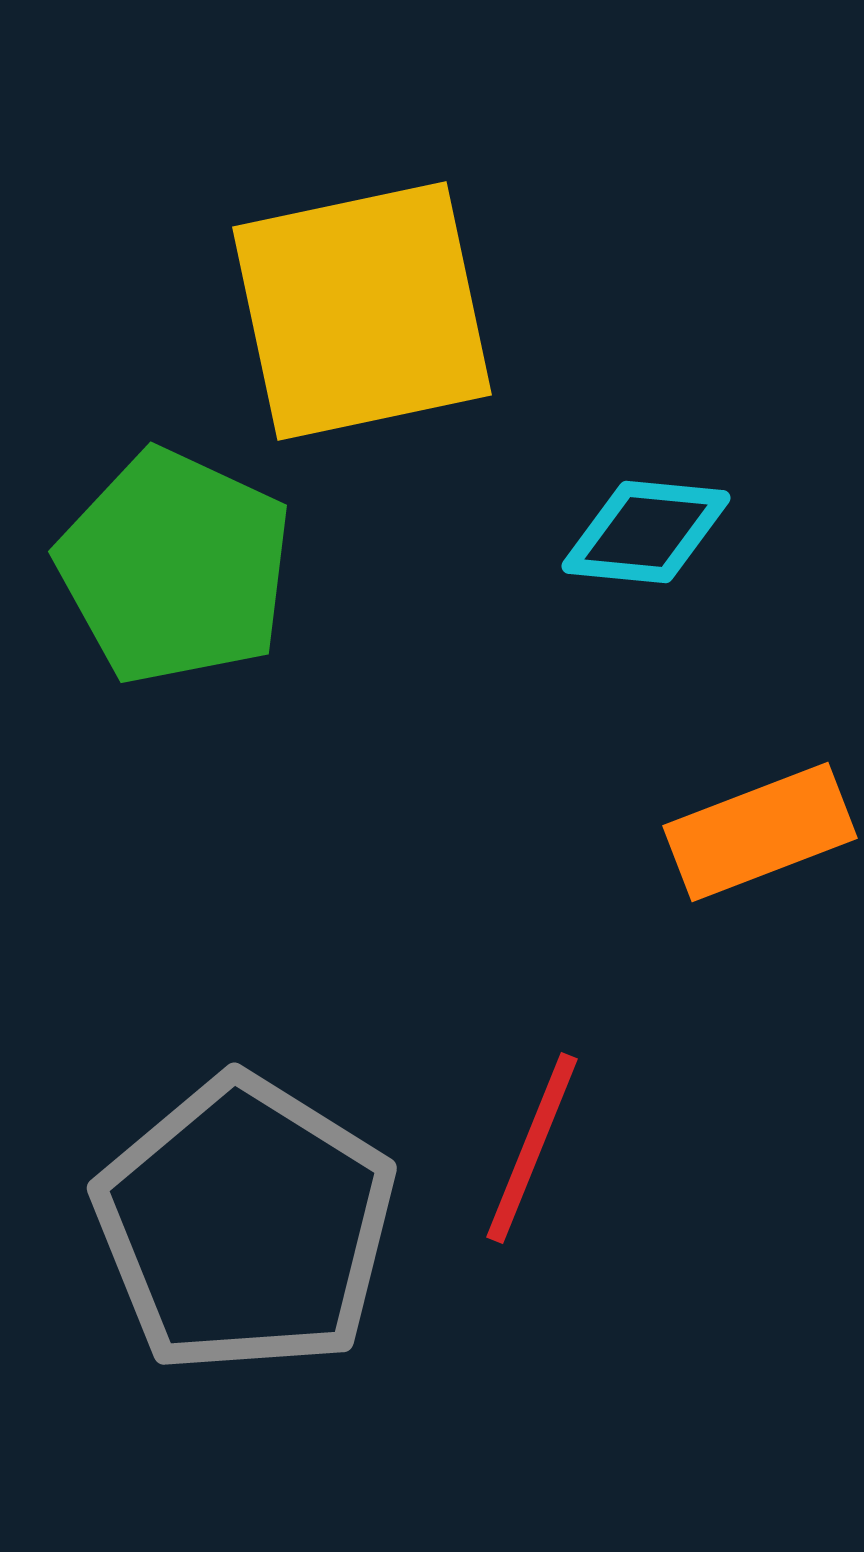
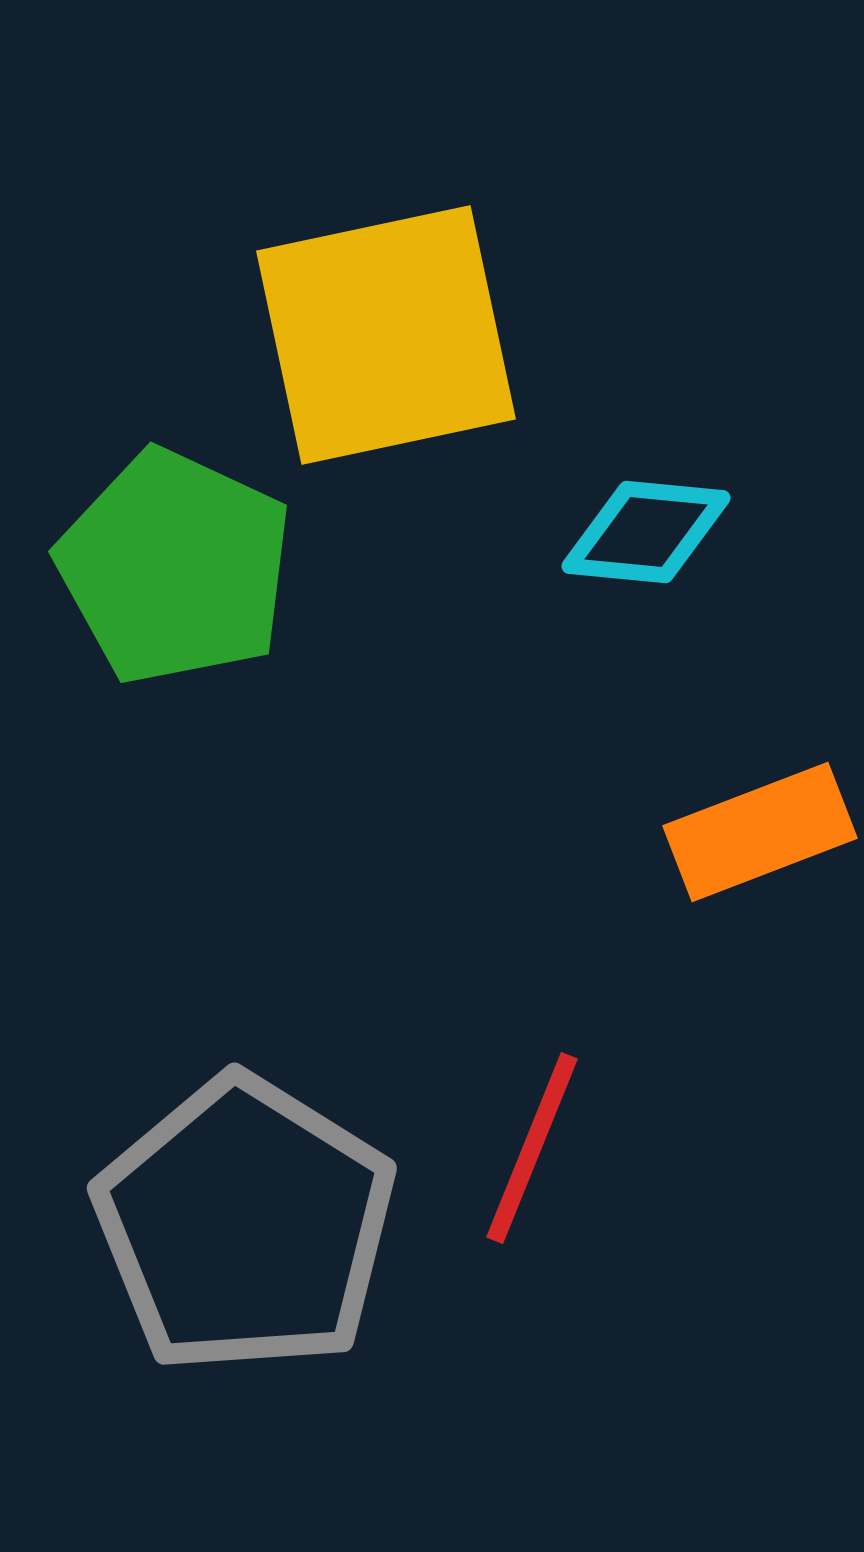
yellow square: moved 24 px right, 24 px down
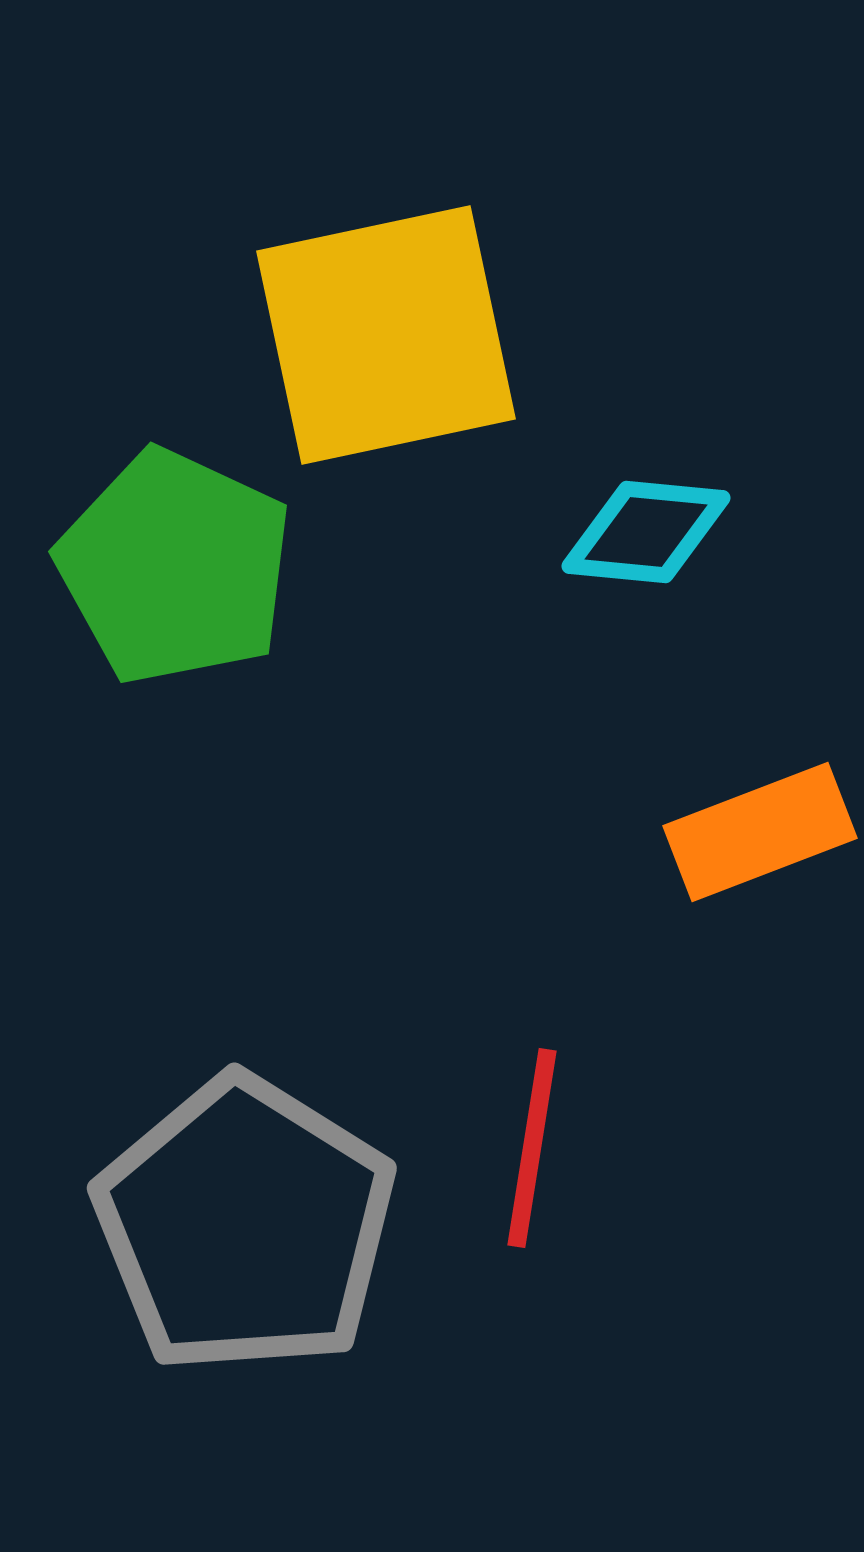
red line: rotated 13 degrees counterclockwise
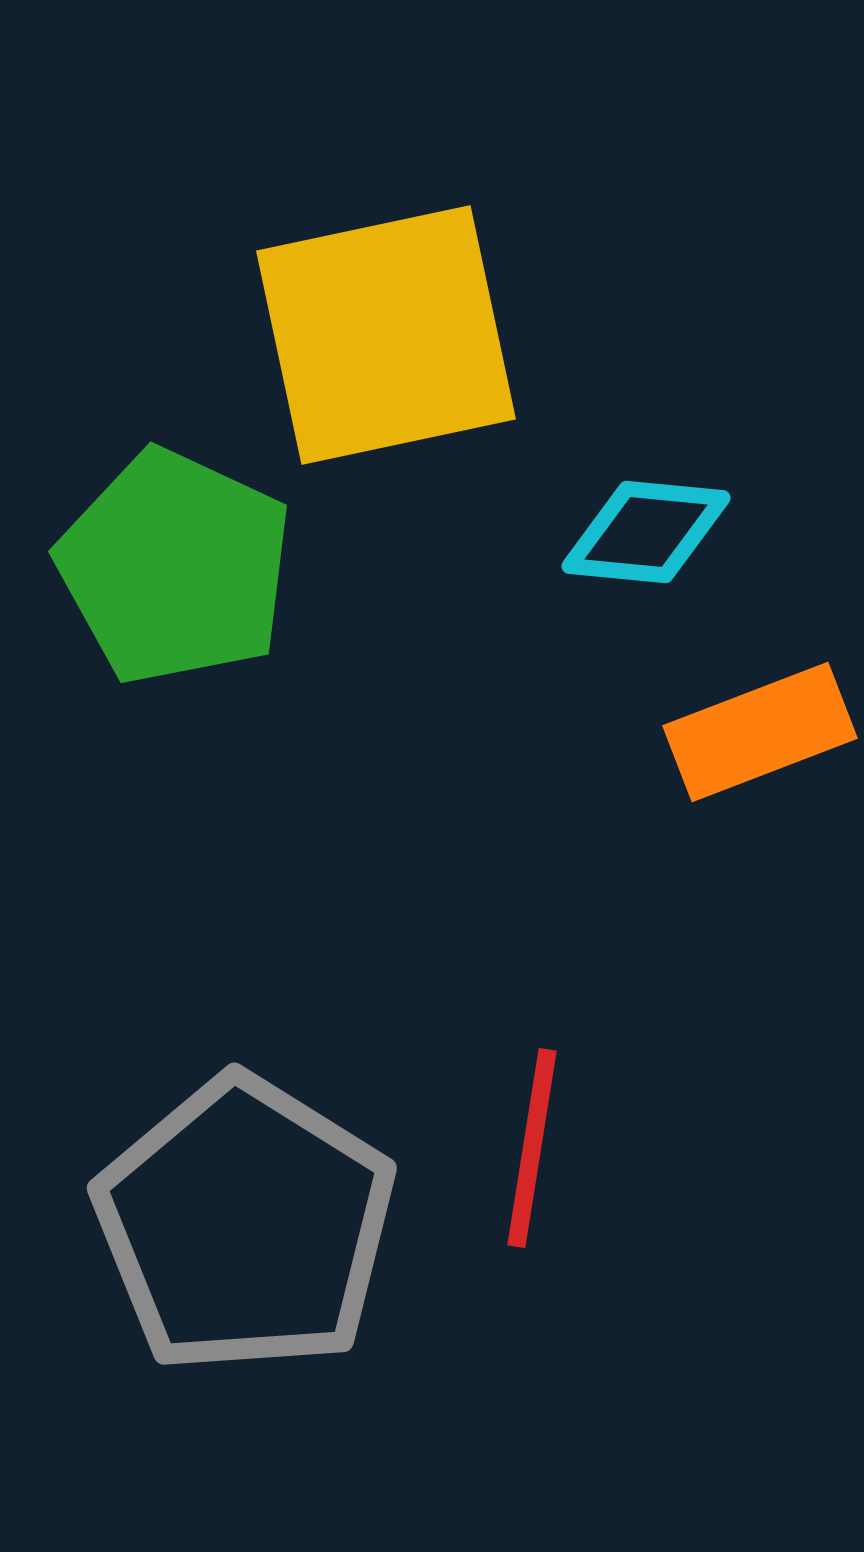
orange rectangle: moved 100 px up
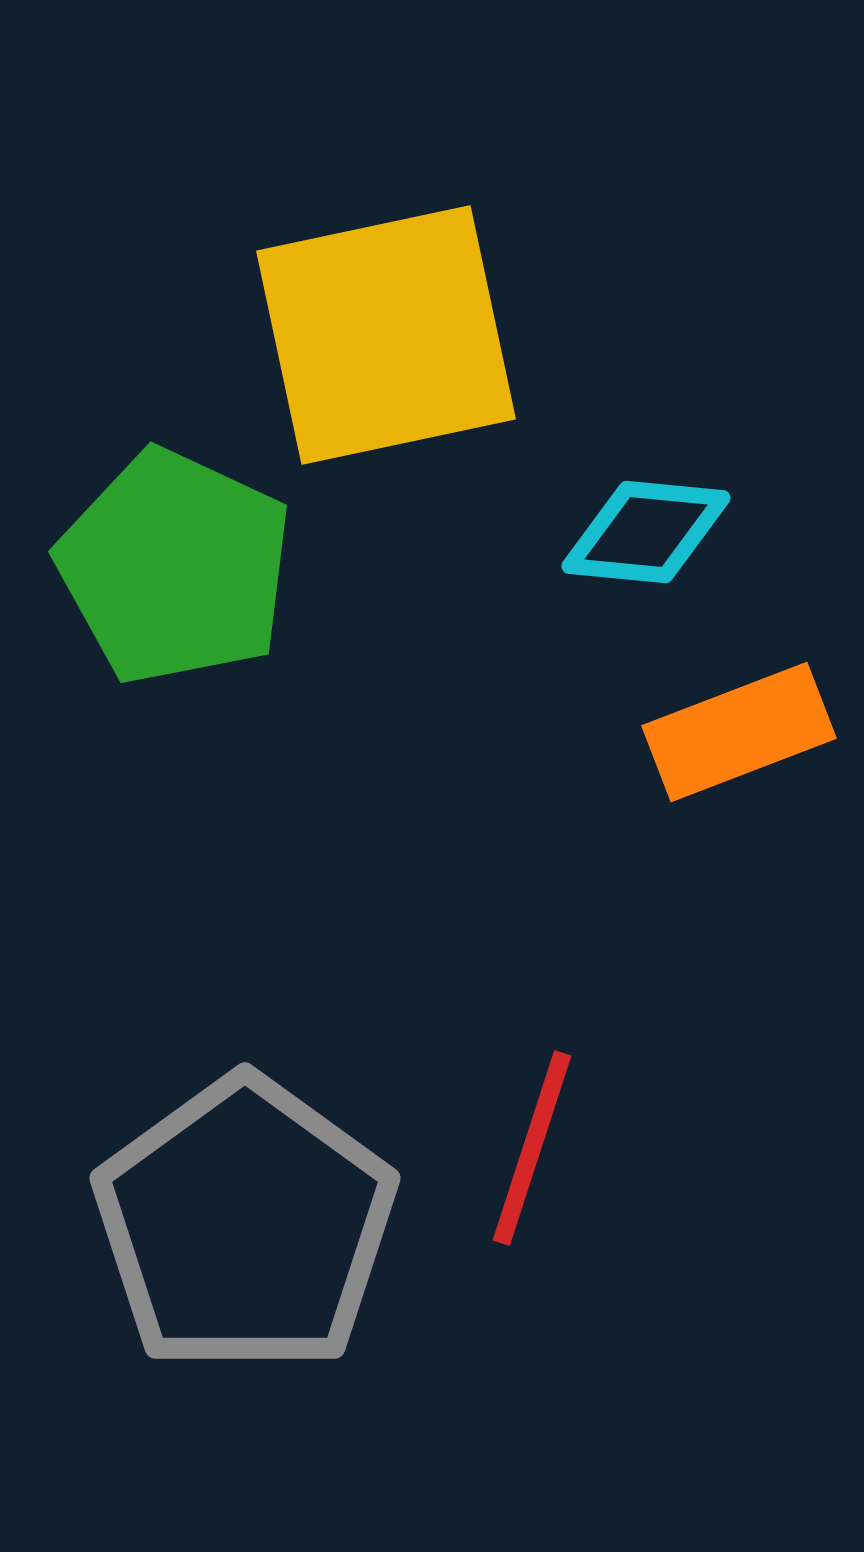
orange rectangle: moved 21 px left
red line: rotated 9 degrees clockwise
gray pentagon: rotated 4 degrees clockwise
